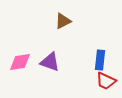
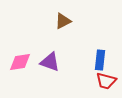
red trapezoid: rotated 10 degrees counterclockwise
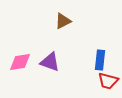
red trapezoid: moved 2 px right
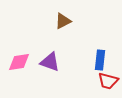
pink diamond: moved 1 px left
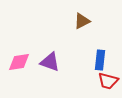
brown triangle: moved 19 px right
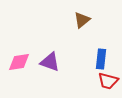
brown triangle: moved 1 px up; rotated 12 degrees counterclockwise
blue rectangle: moved 1 px right, 1 px up
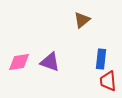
red trapezoid: rotated 70 degrees clockwise
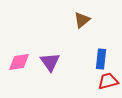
purple triangle: rotated 35 degrees clockwise
red trapezoid: rotated 80 degrees clockwise
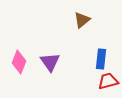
pink diamond: rotated 60 degrees counterclockwise
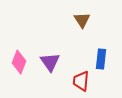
brown triangle: rotated 24 degrees counterclockwise
red trapezoid: moved 27 px left; rotated 70 degrees counterclockwise
